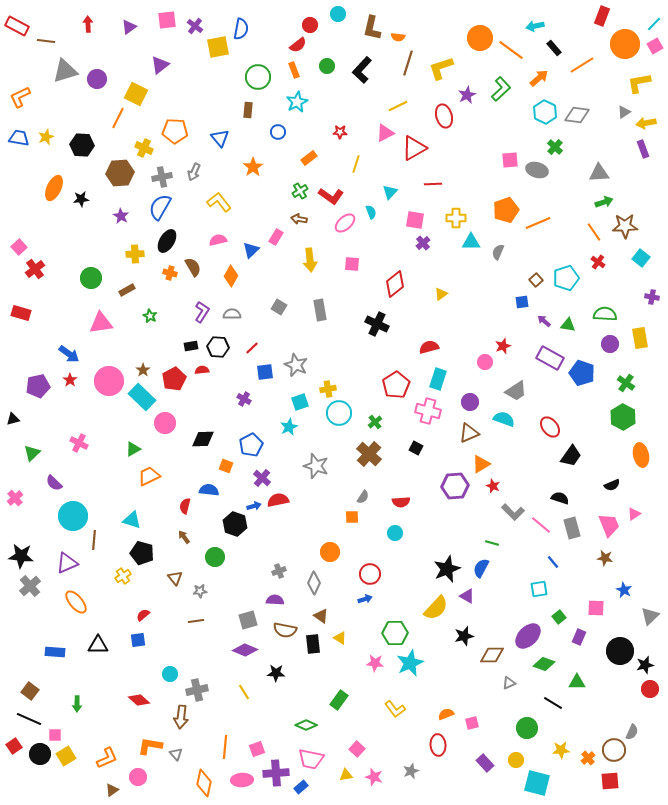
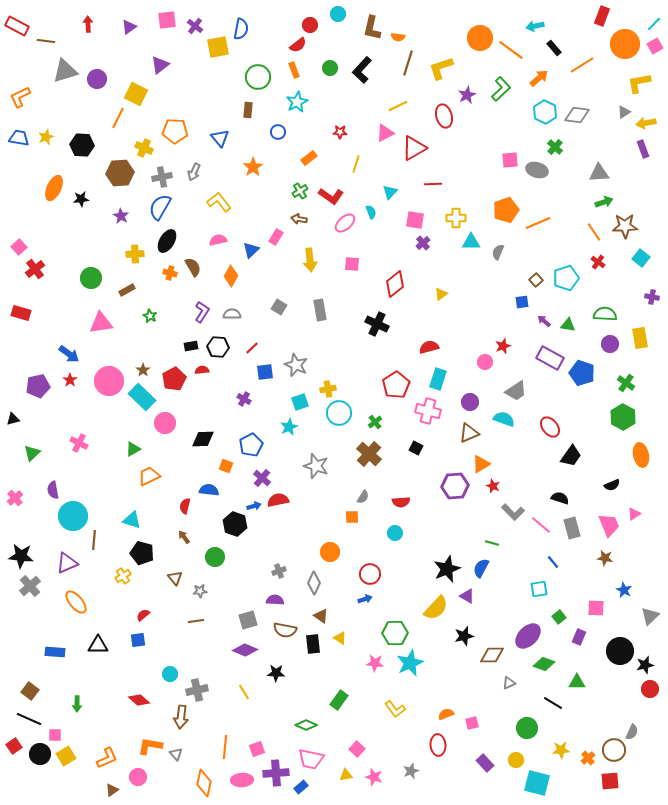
green circle at (327, 66): moved 3 px right, 2 px down
purple semicircle at (54, 483): moved 1 px left, 7 px down; rotated 36 degrees clockwise
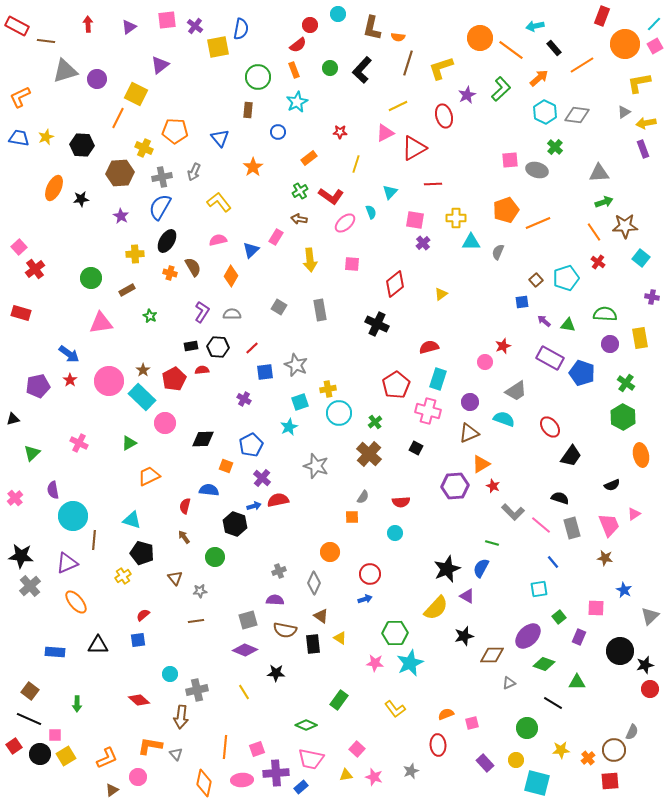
green triangle at (133, 449): moved 4 px left, 6 px up
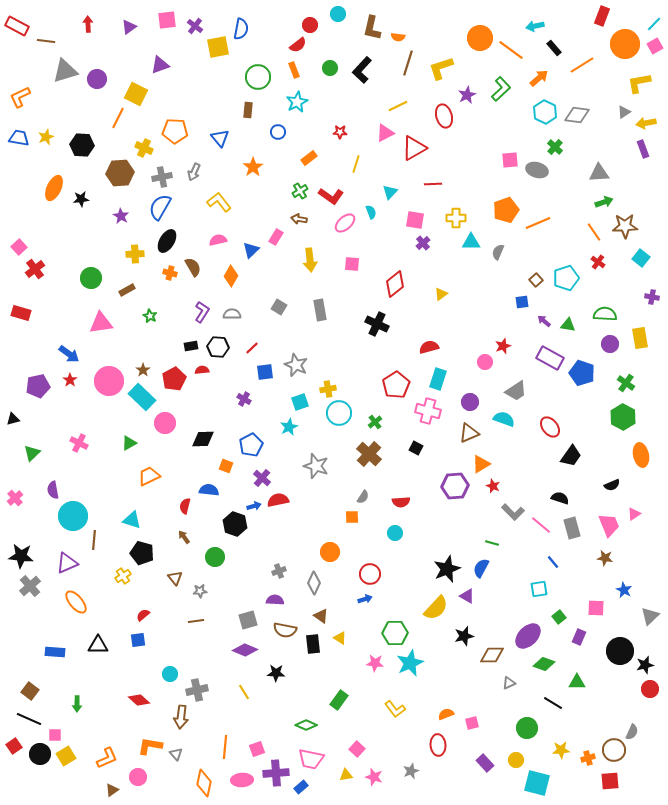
purple triangle at (160, 65): rotated 18 degrees clockwise
orange cross at (588, 758): rotated 24 degrees clockwise
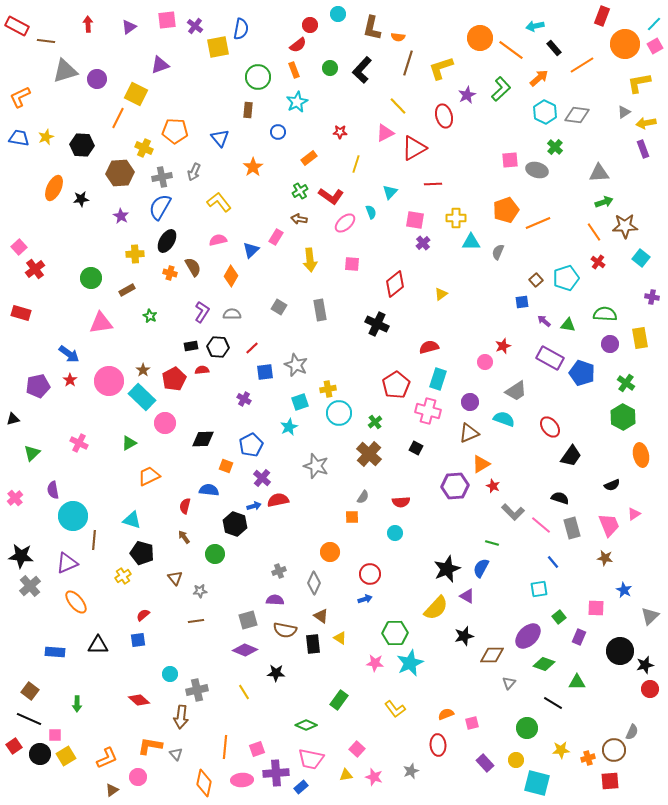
yellow line at (398, 106): rotated 72 degrees clockwise
green circle at (215, 557): moved 3 px up
gray triangle at (509, 683): rotated 24 degrees counterclockwise
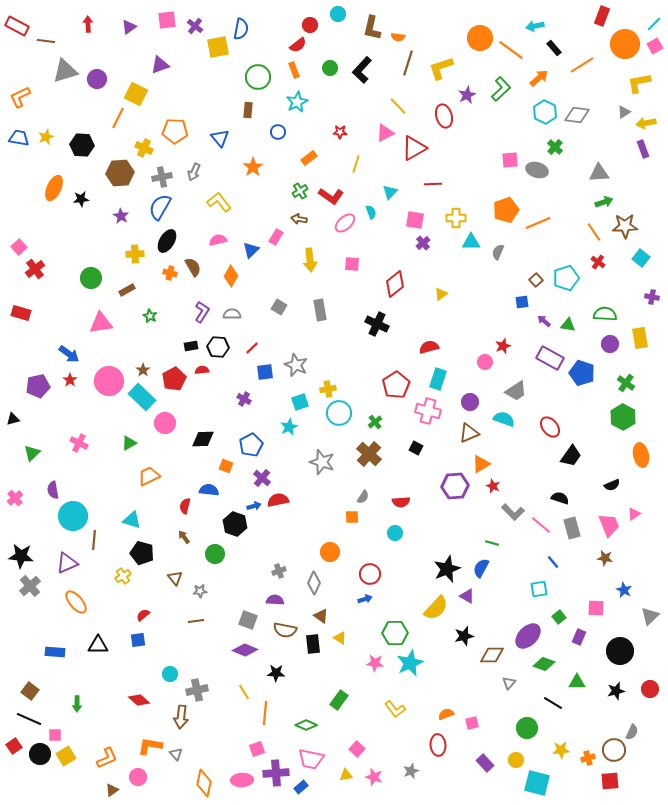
gray star at (316, 466): moved 6 px right, 4 px up
gray square at (248, 620): rotated 36 degrees clockwise
black star at (645, 665): moved 29 px left, 26 px down
orange line at (225, 747): moved 40 px right, 34 px up
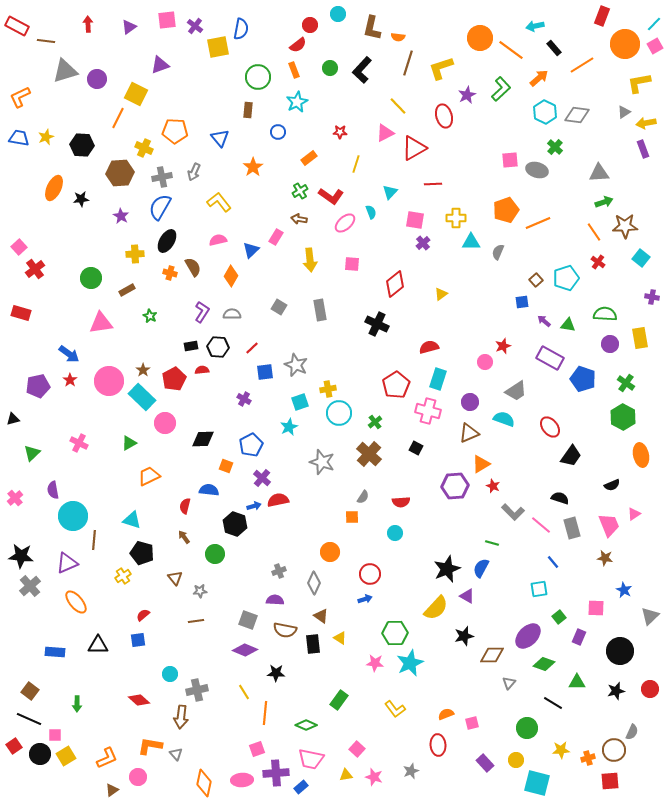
blue pentagon at (582, 373): moved 1 px right, 6 px down
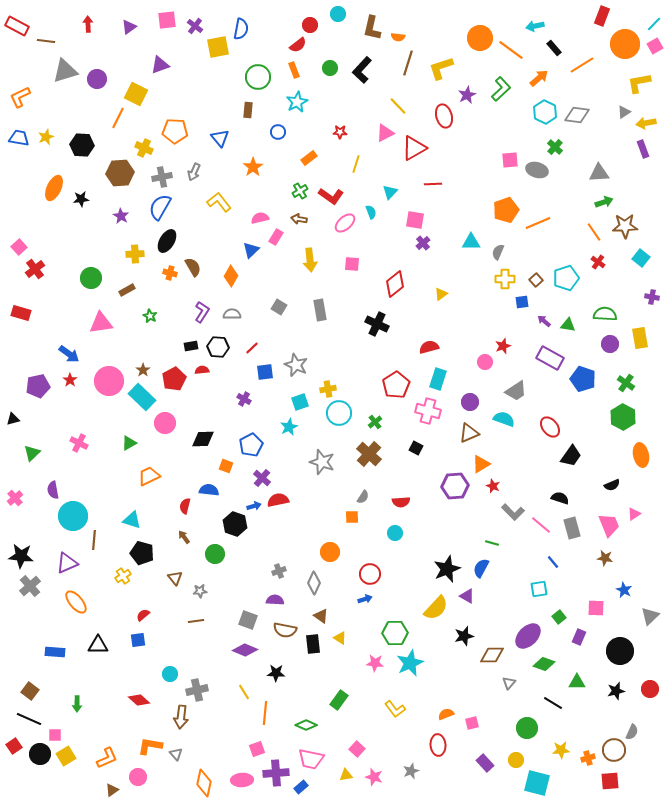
yellow cross at (456, 218): moved 49 px right, 61 px down
pink semicircle at (218, 240): moved 42 px right, 22 px up
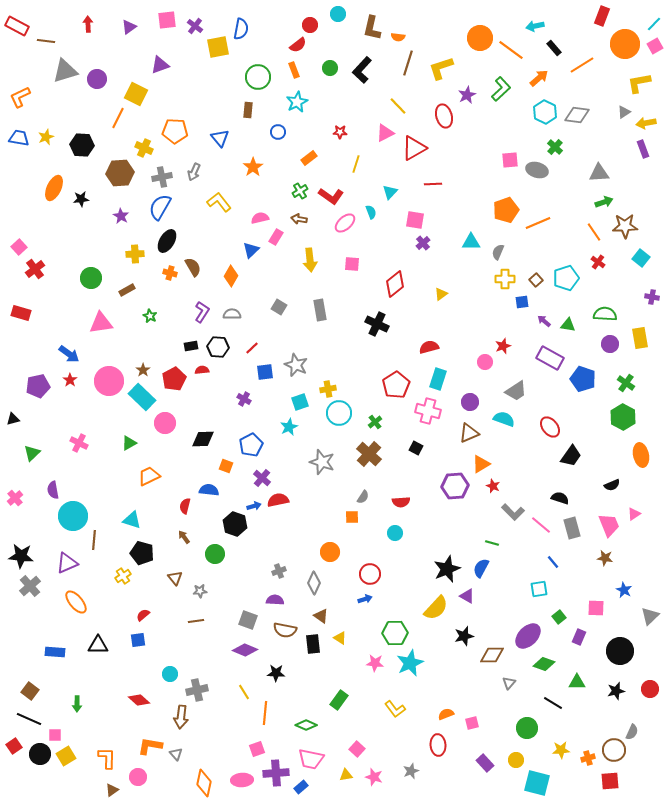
orange L-shape at (107, 758): rotated 65 degrees counterclockwise
